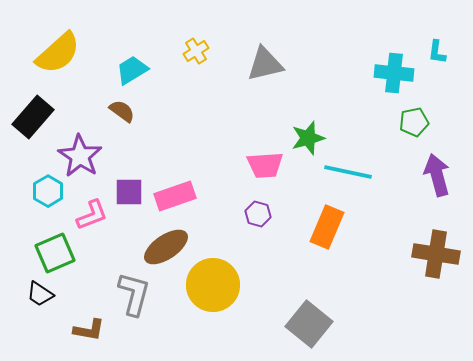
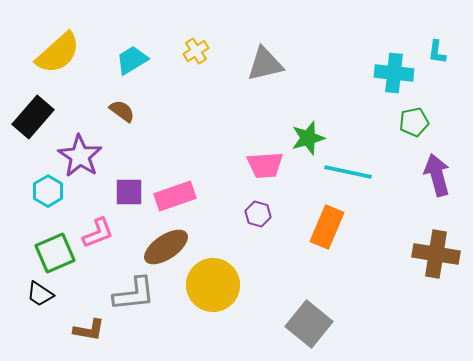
cyan trapezoid: moved 10 px up
pink L-shape: moved 6 px right, 18 px down
gray L-shape: rotated 69 degrees clockwise
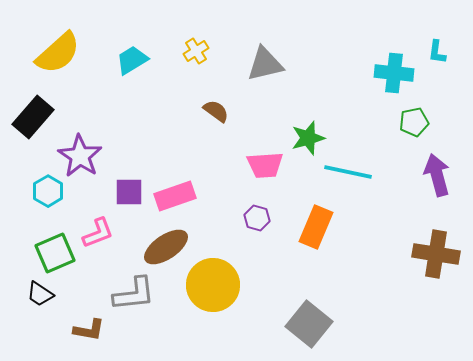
brown semicircle: moved 94 px right
purple hexagon: moved 1 px left, 4 px down
orange rectangle: moved 11 px left
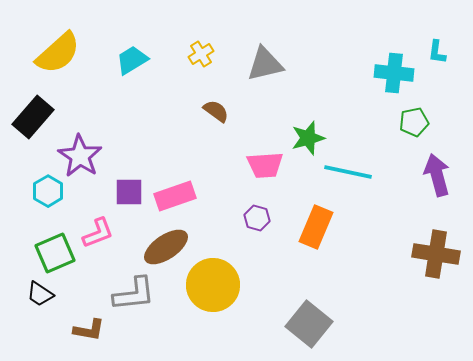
yellow cross: moved 5 px right, 3 px down
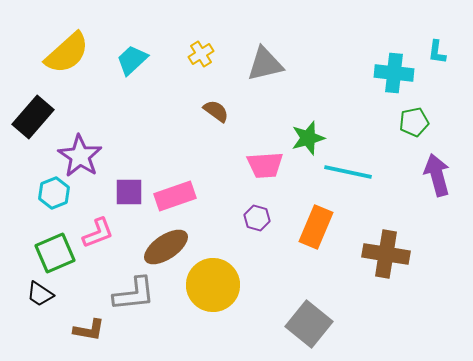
yellow semicircle: moved 9 px right
cyan trapezoid: rotated 12 degrees counterclockwise
cyan hexagon: moved 6 px right, 2 px down; rotated 8 degrees clockwise
brown cross: moved 50 px left
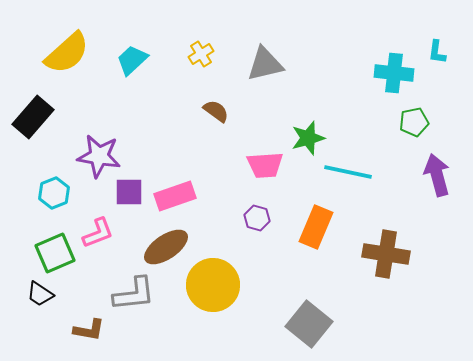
purple star: moved 19 px right; rotated 24 degrees counterclockwise
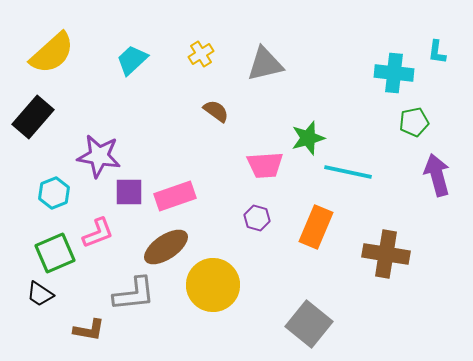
yellow semicircle: moved 15 px left
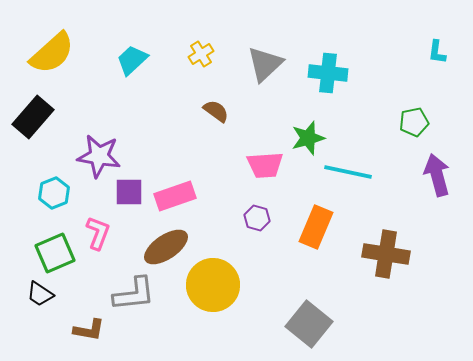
gray triangle: rotated 30 degrees counterclockwise
cyan cross: moved 66 px left
pink L-shape: rotated 48 degrees counterclockwise
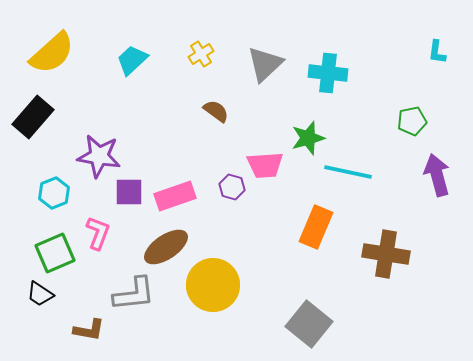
green pentagon: moved 2 px left, 1 px up
purple hexagon: moved 25 px left, 31 px up
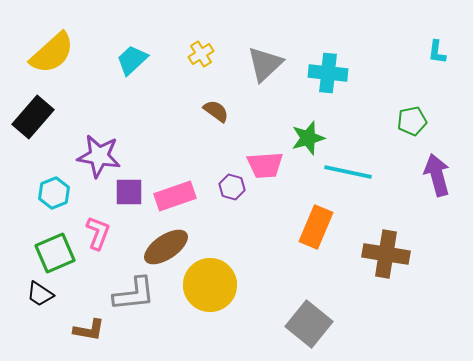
yellow circle: moved 3 px left
